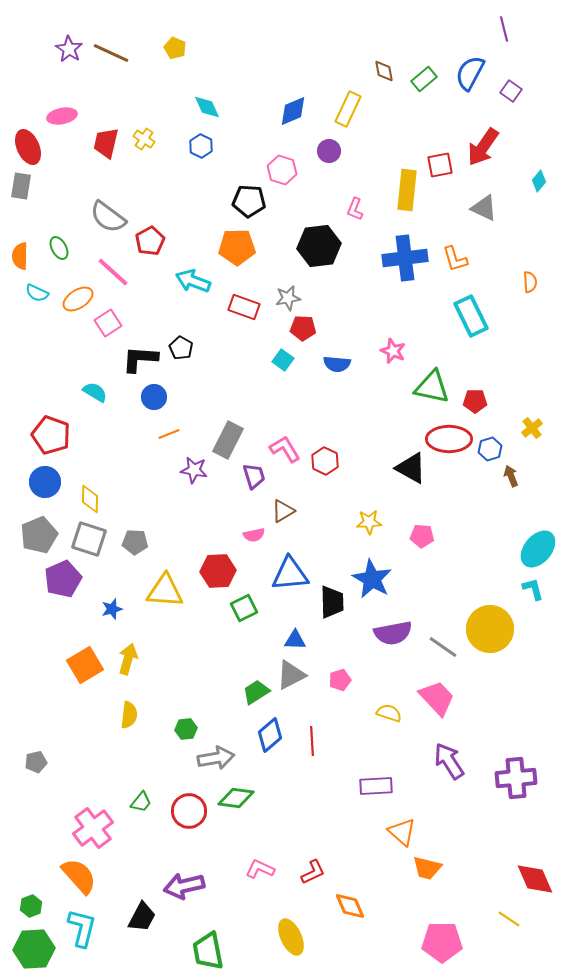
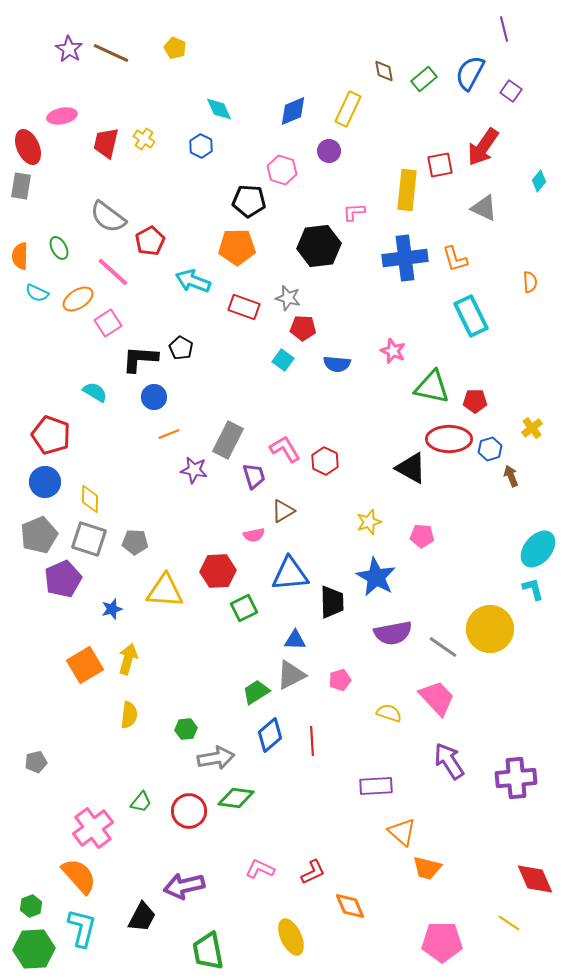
cyan diamond at (207, 107): moved 12 px right, 2 px down
pink L-shape at (355, 209): moved 1 px left, 3 px down; rotated 65 degrees clockwise
gray star at (288, 298): rotated 25 degrees clockwise
yellow star at (369, 522): rotated 15 degrees counterclockwise
blue star at (372, 579): moved 4 px right, 2 px up
yellow line at (509, 919): moved 4 px down
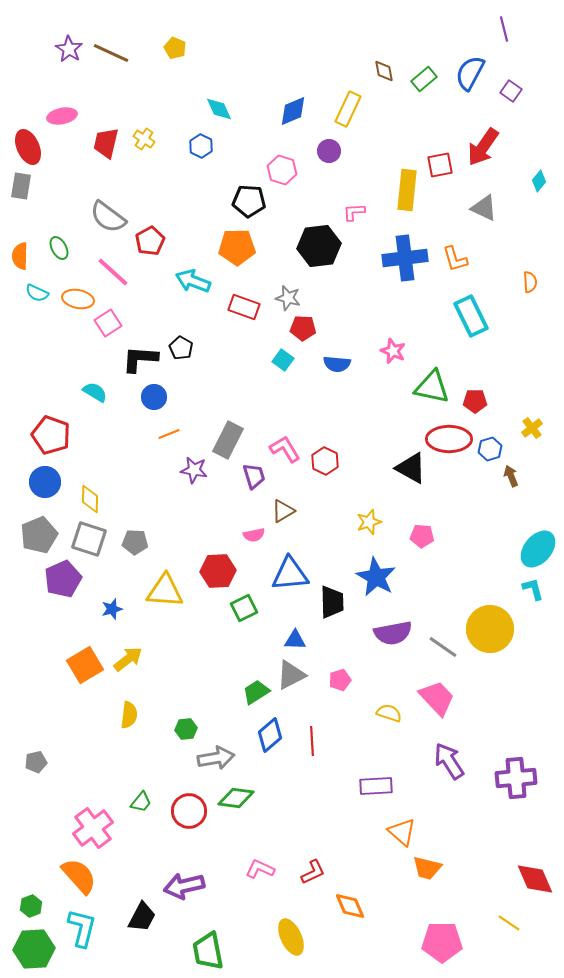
orange ellipse at (78, 299): rotated 44 degrees clockwise
yellow arrow at (128, 659): rotated 36 degrees clockwise
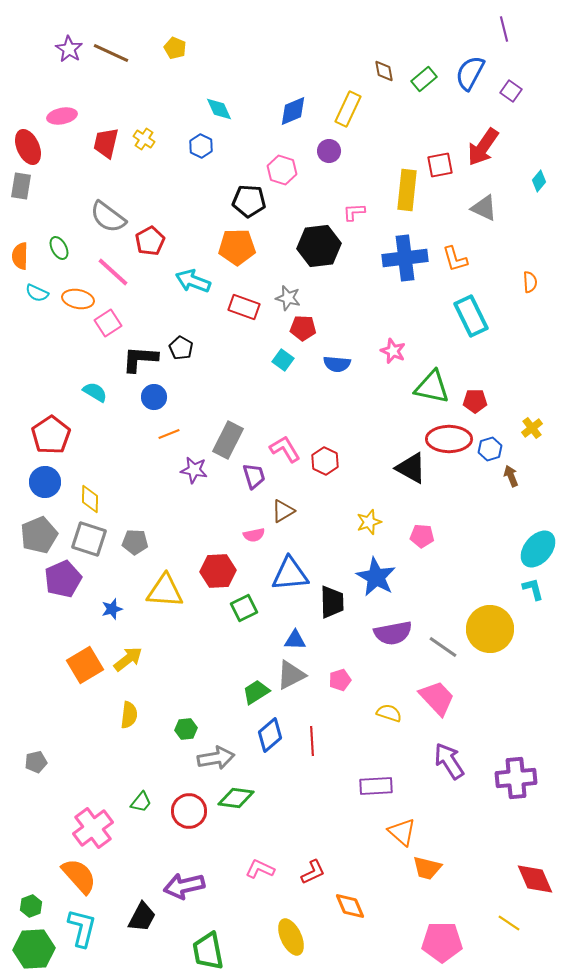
red pentagon at (51, 435): rotated 18 degrees clockwise
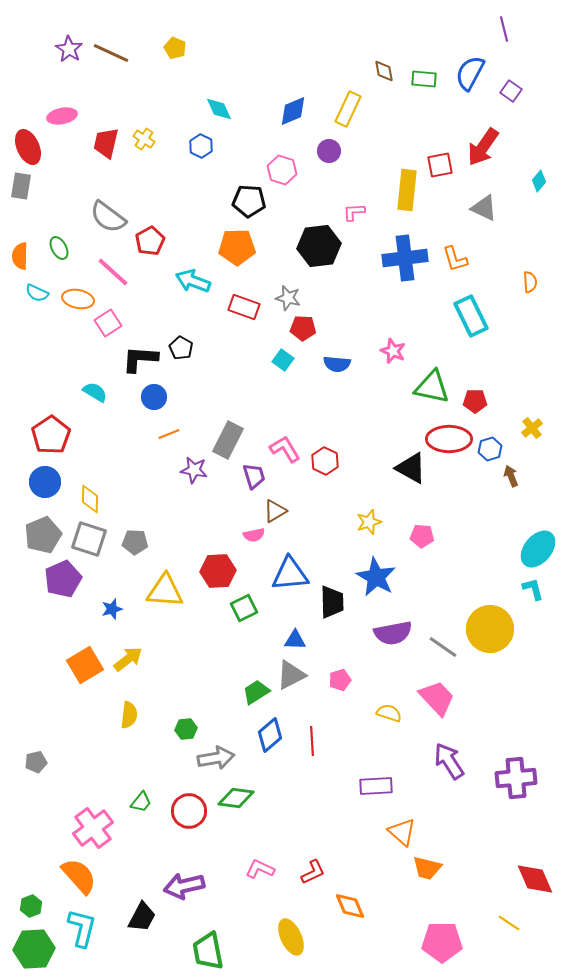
green rectangle at (424, 79): rotated 45 degrees clockwise
brown triangle at (283, 511): moved 8 px left
gray pentagon at (39, 535): moved 4 px right
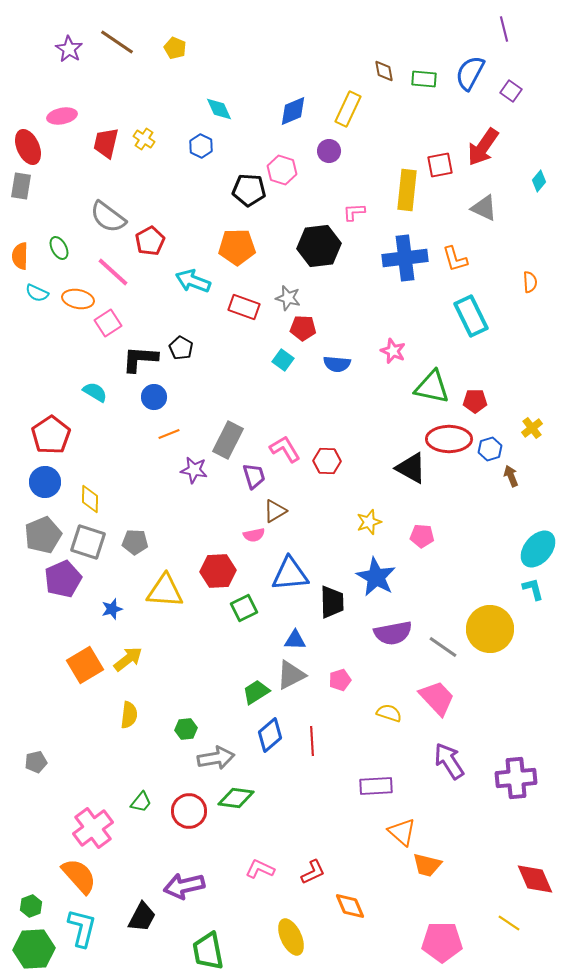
brown line at (111, 53): moved 6 px right, 11 px up; rotated 9 degrees clockwise
black pentagon at (249, 201): moved 11 px up
red hexagon at (325, 461): moved 2 px right; rotated 24 degrees counterclockwise
gray square at (89, 539): moved 1 px left, 3 px down
orange trapezoid at (427, 868): moved 3 px up
